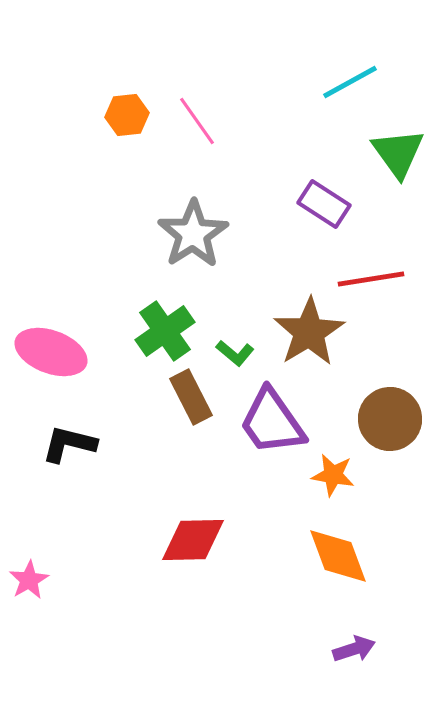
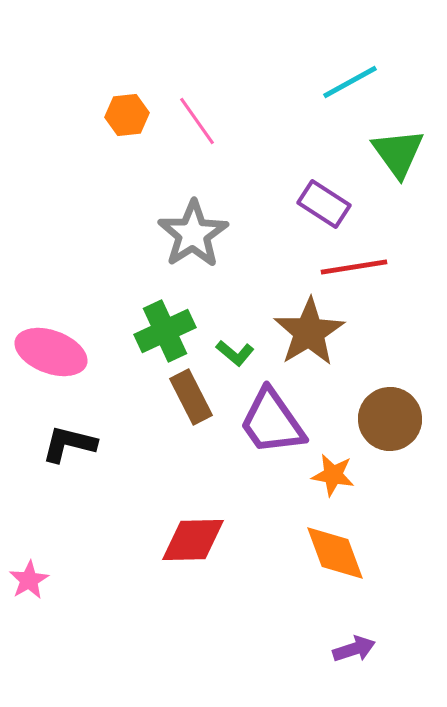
red line: moved 17 px left, 12 px up
green cross: rotated 10 degrees clockwise
orange diamond: moved 3 px left, 3 px up
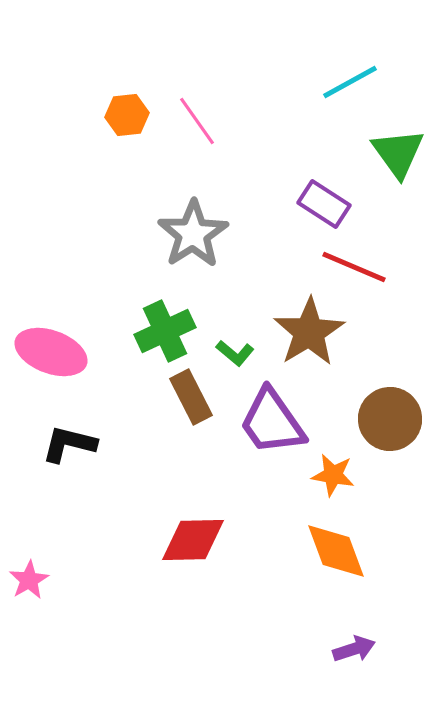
red line: rotated 32 degrees clockwise
orange diamond: moved 1 px right, 2 px up
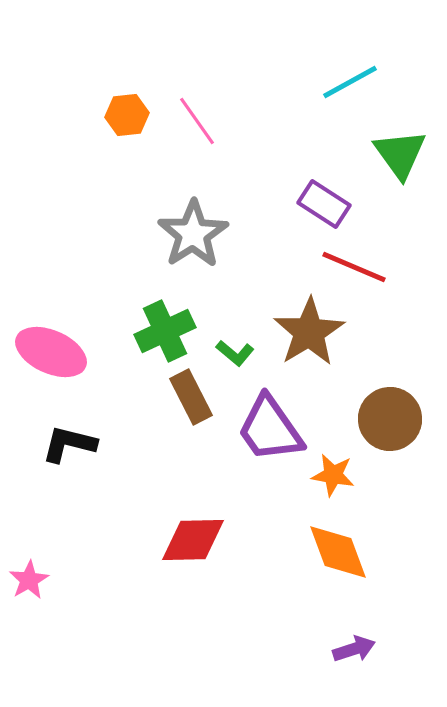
green triangle: moved 2 px right, 1 px down
pink ellipse: rotated 4 degrees clockwise
purple trapezoid: moved 2 px left, 7 px down
orange diamond: moved 2 px right, 1 px down
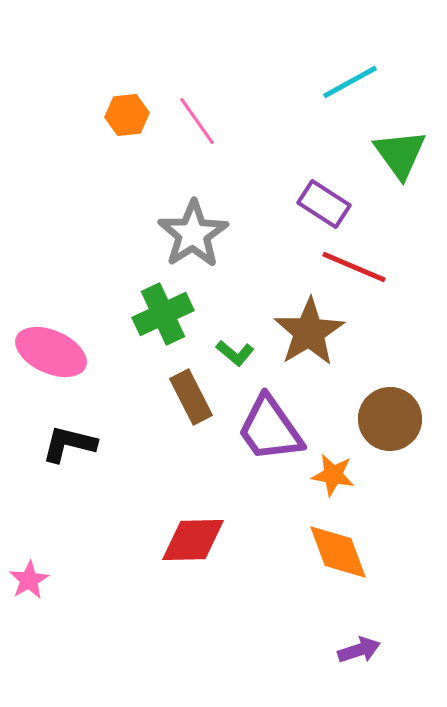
green cross: moved 2 px left, 17 px up
purple arrow: moved 5 px right, 1 px down
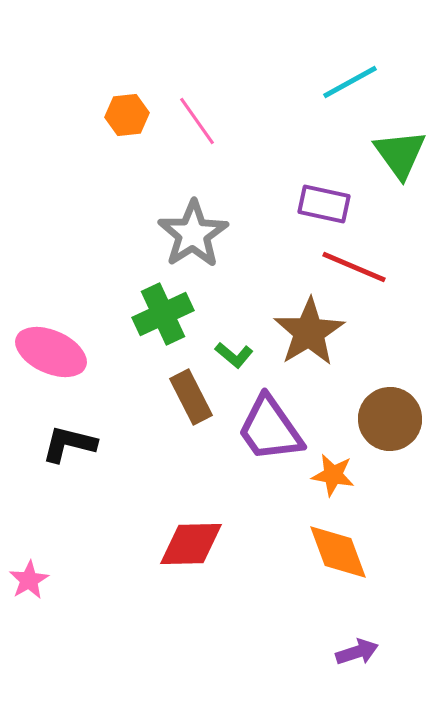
purple rectangle: rotated 21 degrees counterclockwise
green L-shape: moved 1 px left, 2 px down
red diamond: moved 2 px left, 4 px down
purple arrow: moved 2 px left, 2 px down
